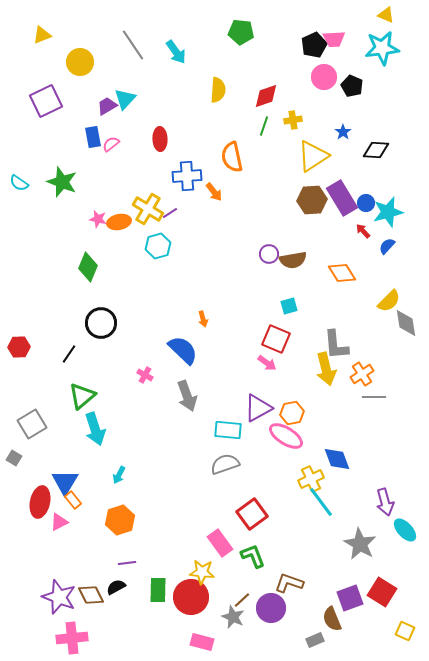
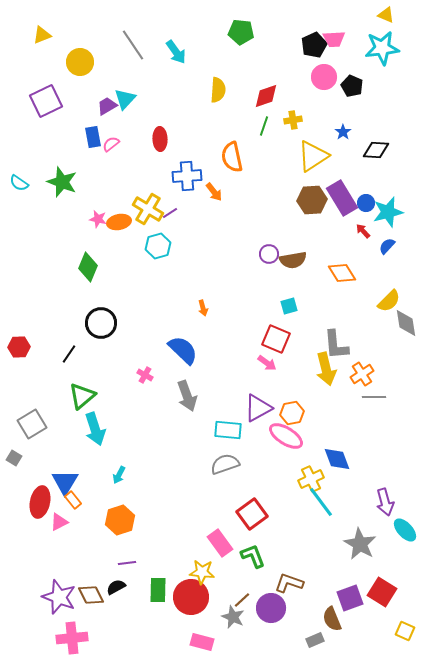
orange arrow at (203, 319): moved 11 px up
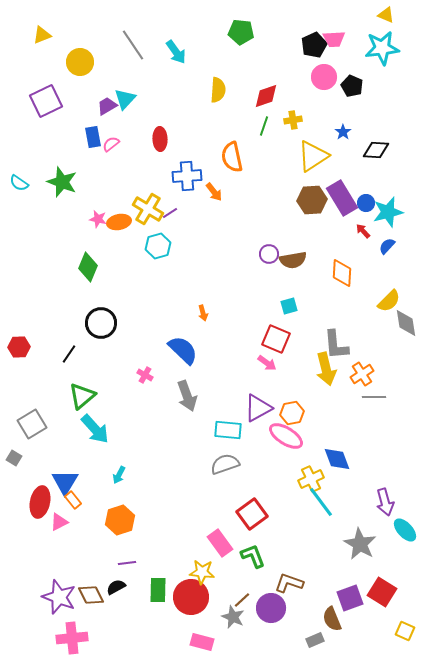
orange diamond at (342, 273): rotated 36 degrees clockwise
orange arrow at (203, 308): moved 5 px down
cyan arrow at (95, 429): rotated 24 degrees counterclockwise
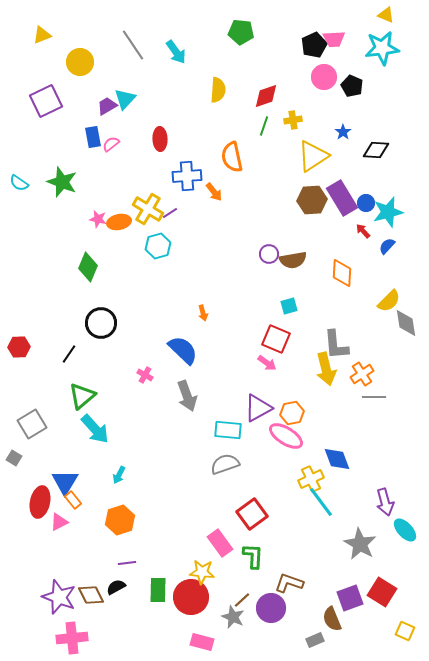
green L-shape at (253, 556): rotated 24 degrees clockwise
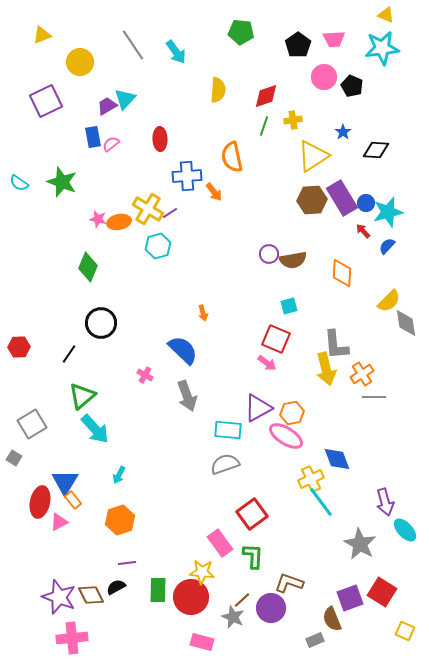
black pentagon at (314, 45): moved 16 px left; rotated 10 degrees counterclockwise
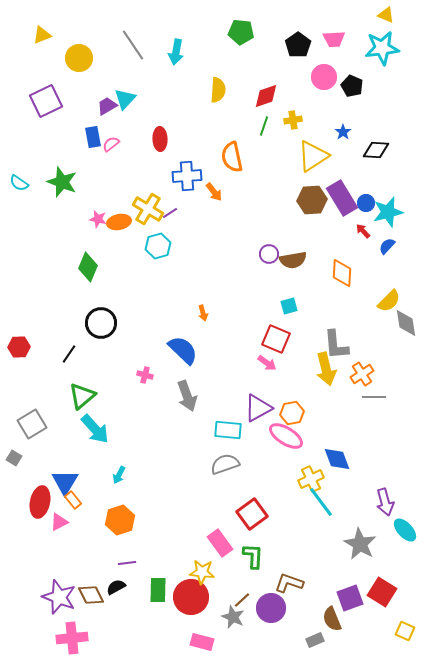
cyan arrow at (176, 52): rotated 45 degrees clockwise
yellow circle at (80, 62): moved 1 px left, 4 px up
pink cross at (145, 375): rotated 14 degrees counterclockwise
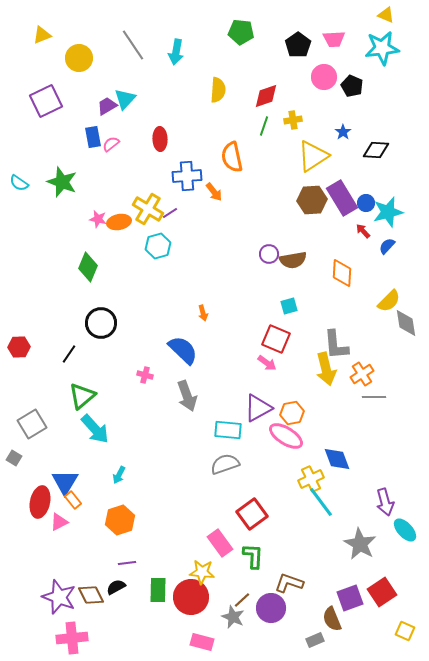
red square at (382, 592): rotated 24 degrees clockwise
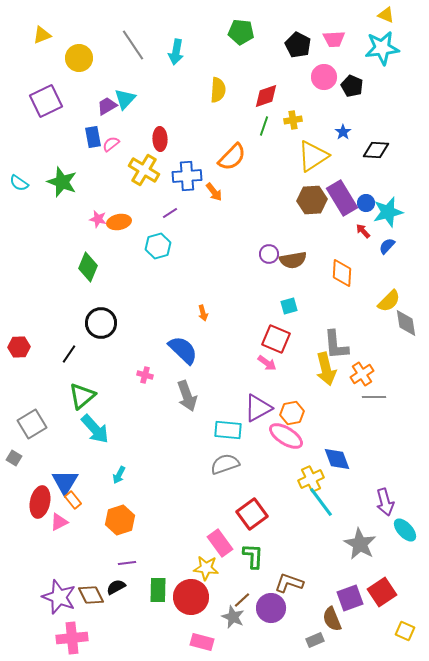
black pentagon at (298, 45): rotated 10 degrees counterclockwise
orange semicircle at (232, 157): rotated 124 degrees counterclockwise
yellow cross at (148, 209): moved 4 px left, 39 px up
yellow star at (202, 572): moved 4 px right, 4 px up
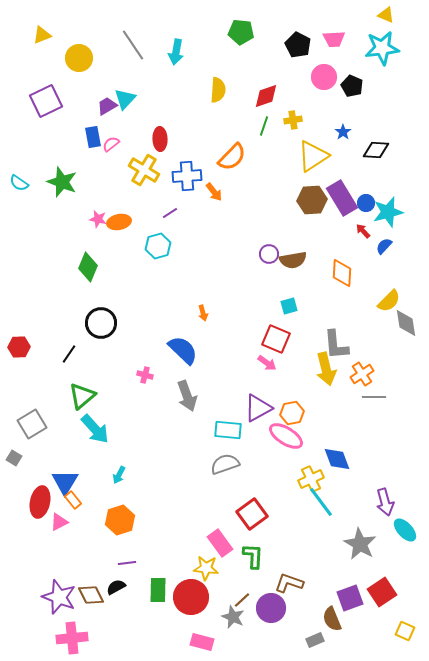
blue semicircle at (387, 246): moved 3 px left
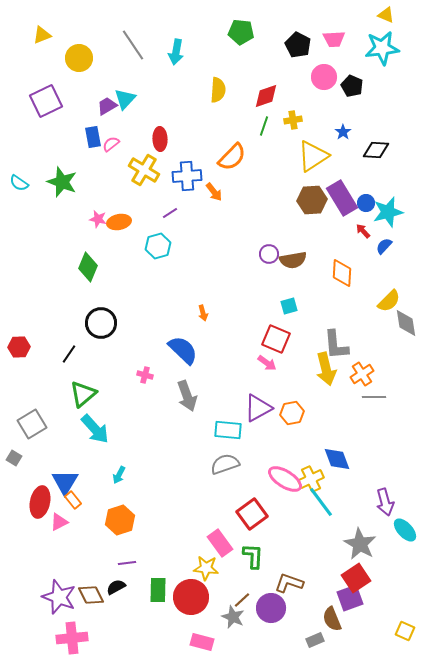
green triangle at (82, 396): moved 1 px right, 2 px up
pink ellipse at (286, 436): moved 1 px left, 43 px down
red square at (382, 592): moved 26 px left, 14 px up
